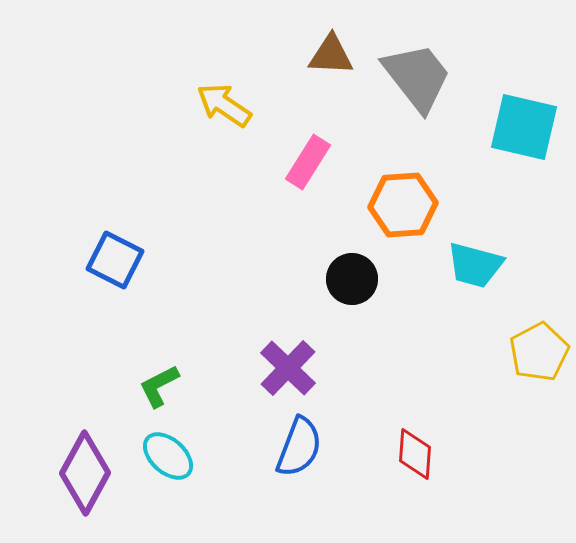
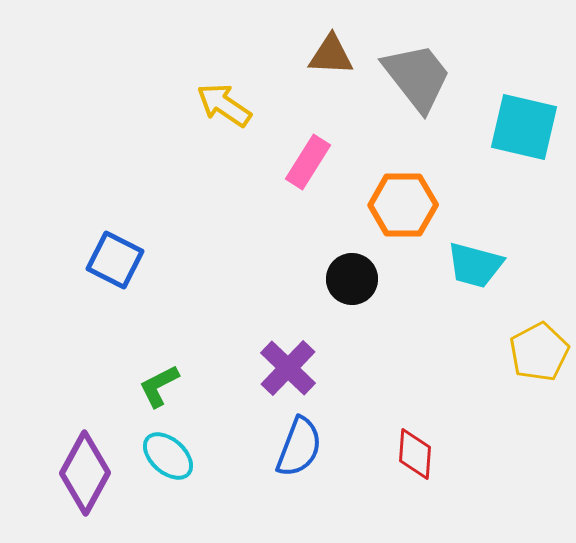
orange hexagon: rotated 4 degrees clockwise
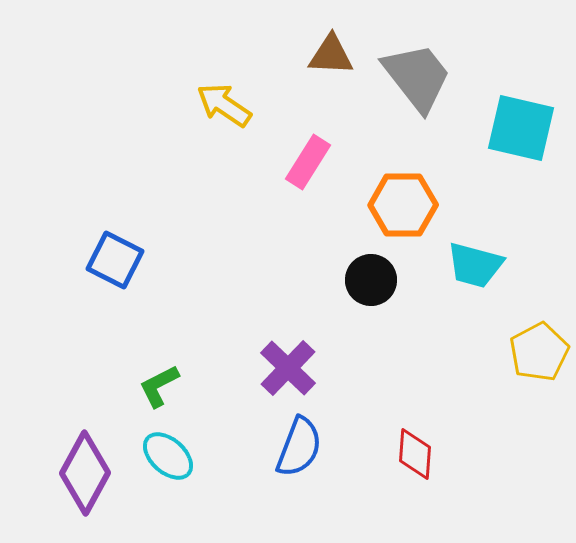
cyan square: moved 3 px left, 1 px down
black circle: moved 19 px right, 1 px down
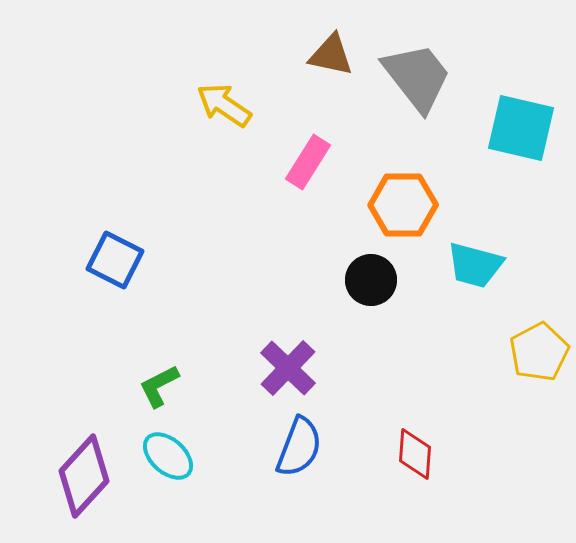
brown triangle: rotated 9 degrees clockwise
purple diamond: moved 1 px left, 3 px down; rotated 14 degrees clockwise
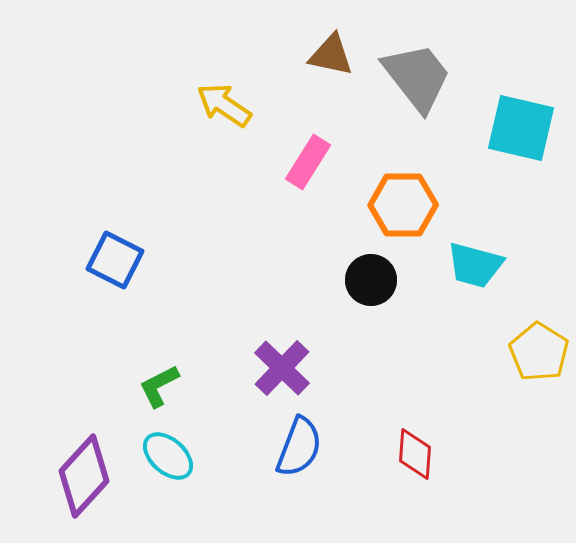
yellow pentagon: rotated 12 degrees counterclockwise
purple cross: moved 6 px left
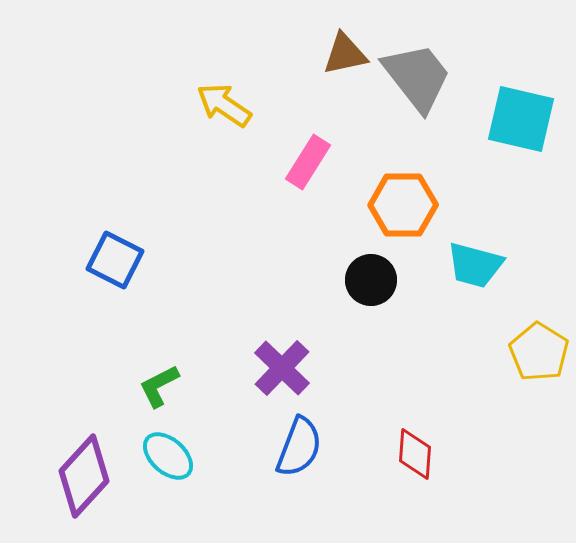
brown triangle: moved 14 px right, 1 px up; rotated 24 degrees counterclockwise
cyan square: moved 9 px up
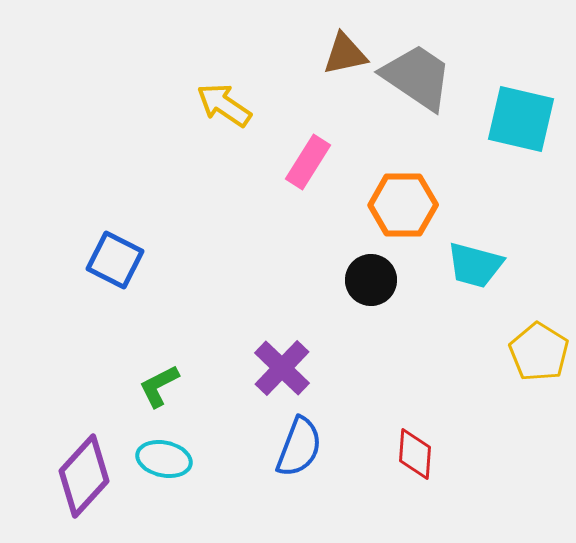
gray trapezoid: rotated 18 degrees counterclockwise
cyan ellipse: moved 4 px left, 3 px down; rotated 30 degrees counterclockwise
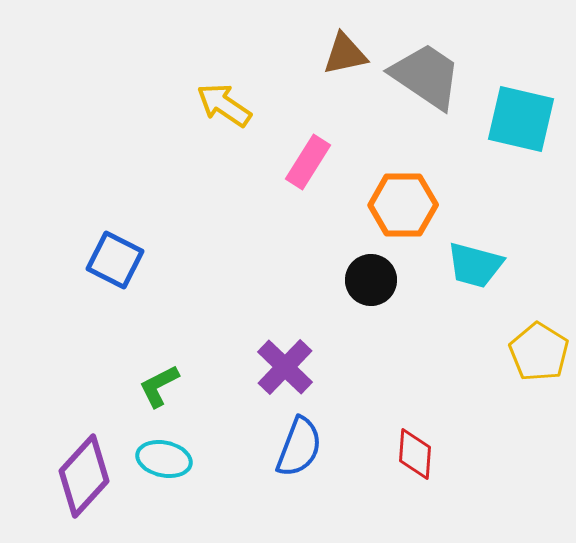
gray trapezoid: moved 9 px right, 1 px up
purple cross: moved 3 px right, 1 px up
